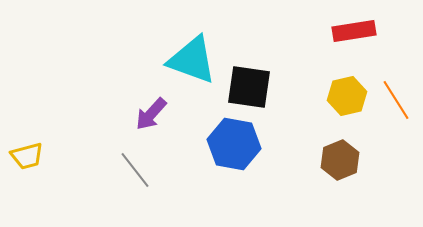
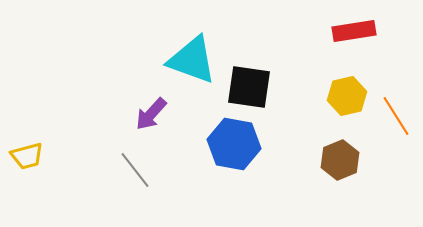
orange line: moved 16 px down
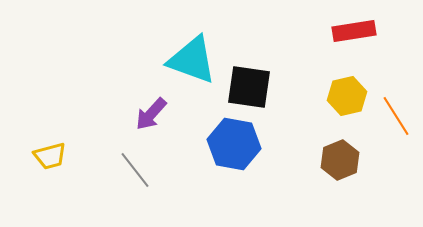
yellow trapezoid: moved 23 px right
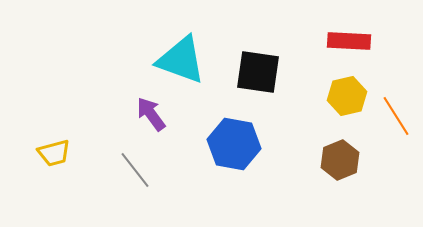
red rectangle: moved 5 px left, 10 px down; rotated 12 degrees clockwise
cyan triangle: moved 11 px left
black square: moved 9 px right, 15 px up
purple arrow: rotated 102 degrees clockwise
yellow trapezoid: moved 4 px right, 3 px up
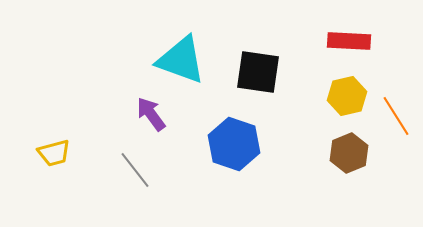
blue hexagon: rotated 9 degrees clockwise
brown hexagon: moved 9 px right, 7 px up
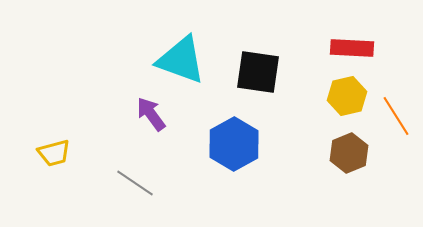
red rectangle: moved 3 px right, 7 px down
blue hexagon: rotated 12 degrees clockwise
gray line: moved 13 px down; rotated 18 degrees counterclockwise
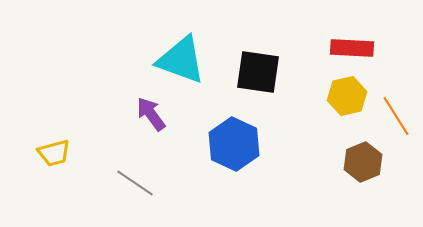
blue hexagon: rotated 6 degrees counterclockwise
brown hexagon: moved 14 px right, 9 px down
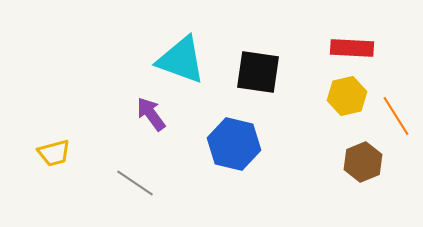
blue hexagon: rotated 12 degrees counterclockwise
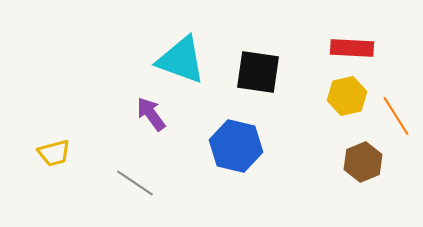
blue hexagon: moved 2 px right, 2 px down
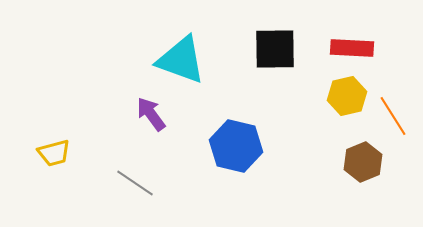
black square: moved 17 px right, 23 px up; rotated 9 degrees counterclockwise
orange line: moved 3 px left
